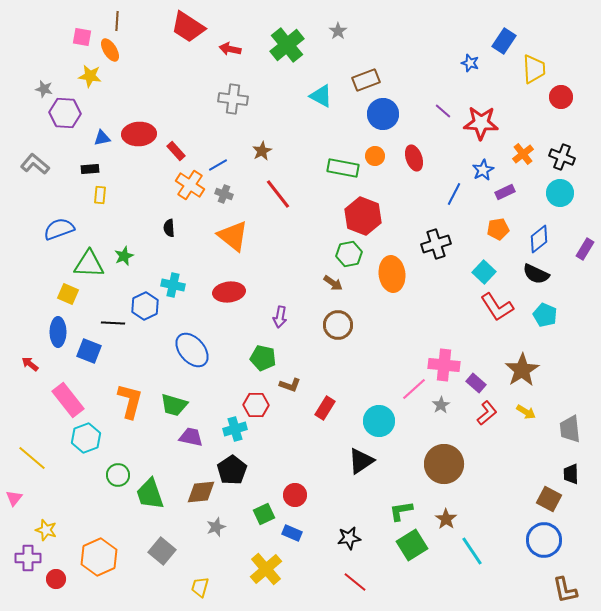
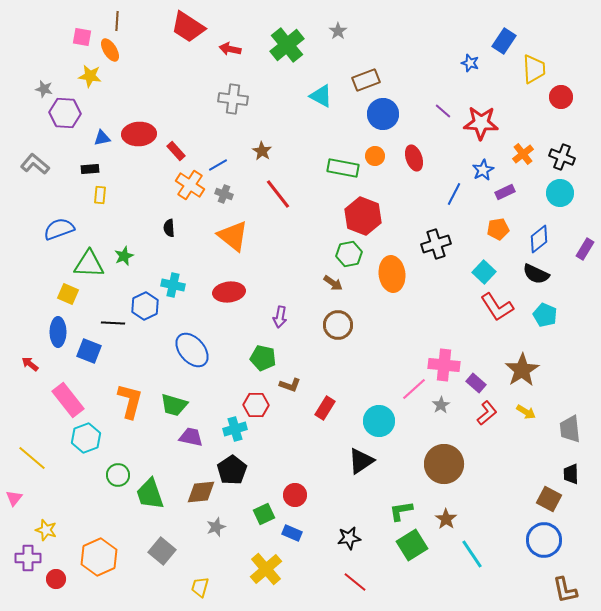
brown star at (262, 151): rotated 12 degrees counterclockwise
cyan line at (472, 551): moved 3 px down
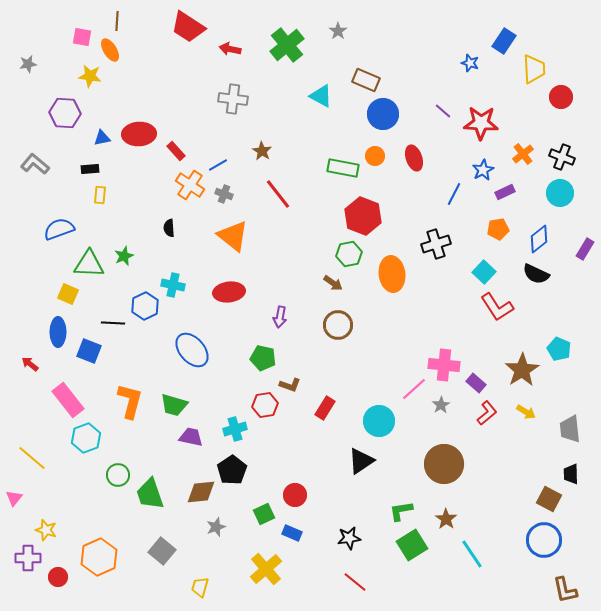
brown rectangle at (366, 80): rotated 44 degrees clockwise
gray star at (44, 89): moved 16 px left, 25 px up; rotated 24 degrees counterclockwise
cyan pentagon at (545, 315): moved 14 px right, 34 px down
red hexagon at (256, 405): moved 9 px right; rotated 10 degrees counterclockwise
red circle at (56, 579): moved 2 px right, 2 px up
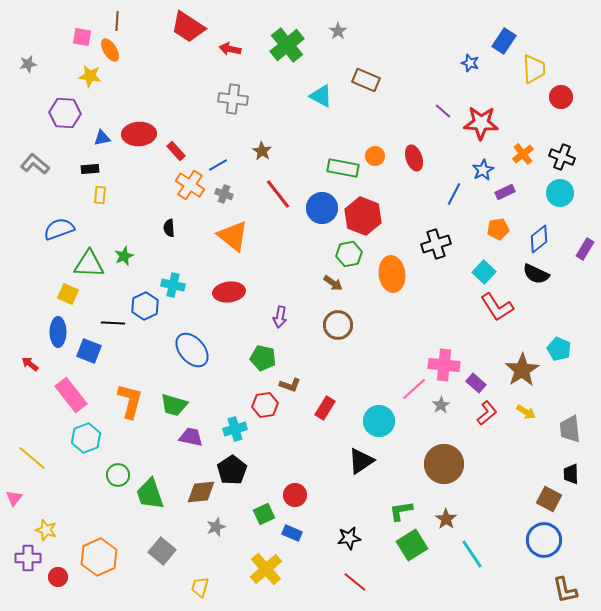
blue circle at (383, 114): moved 61 px left, 94 px down
pink rectangle at (68, 400): moved 3 px right, 5 px up
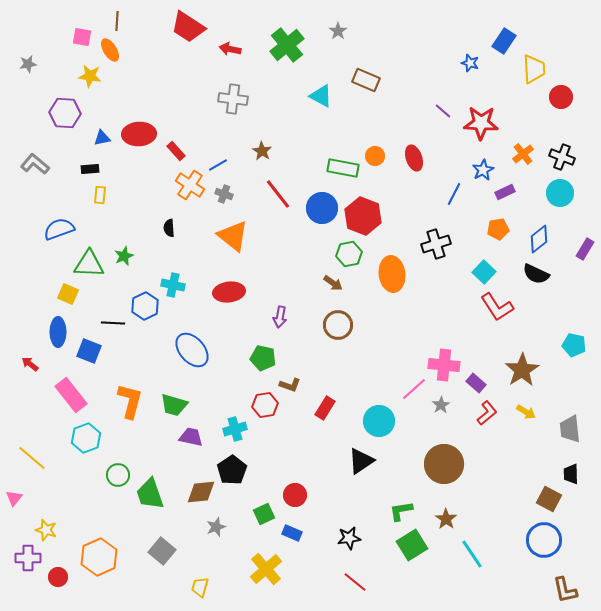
cyan pentagon at (559, 349): moved 15 px right, 4 px up; rotated 10 degrees counterclockwise
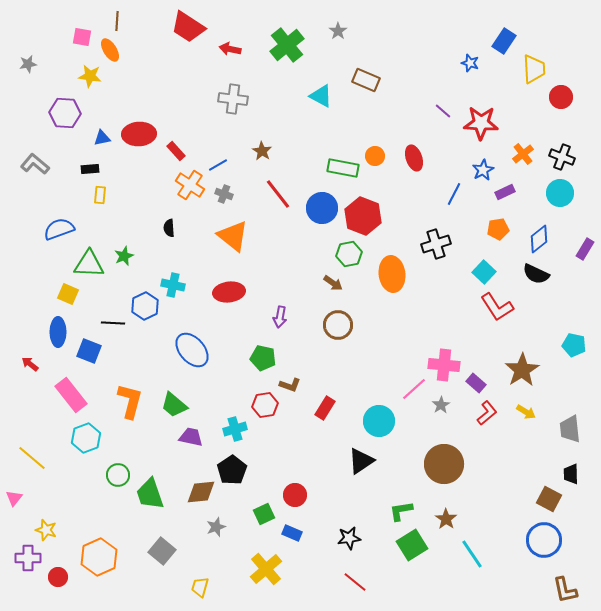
green trapezoid at (174, 405): rotated 24 degrees clockwise
